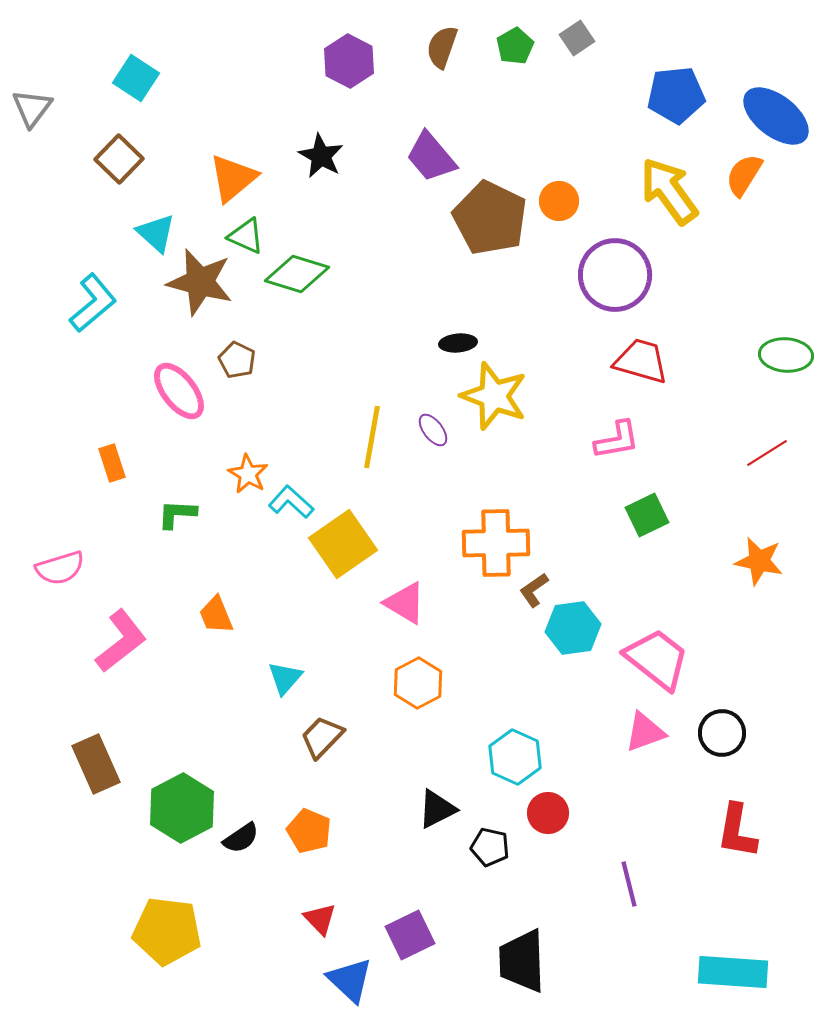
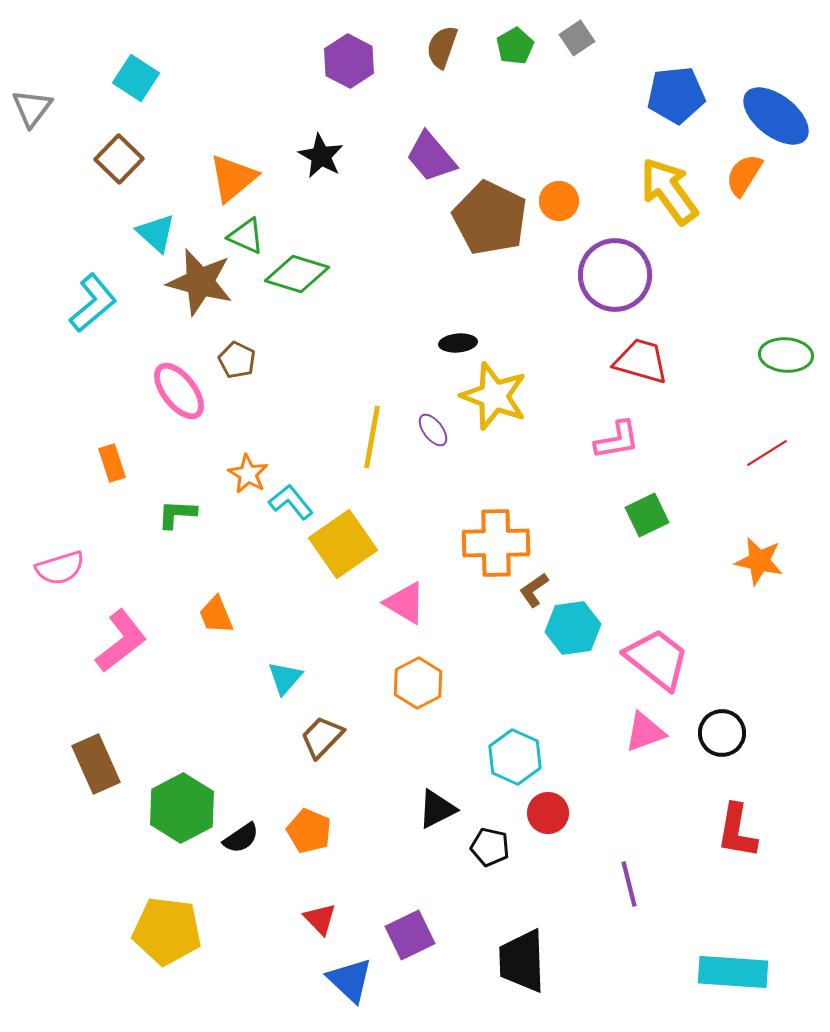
cyan L-shape at (291, 502): rotated 9 degrees clockwise
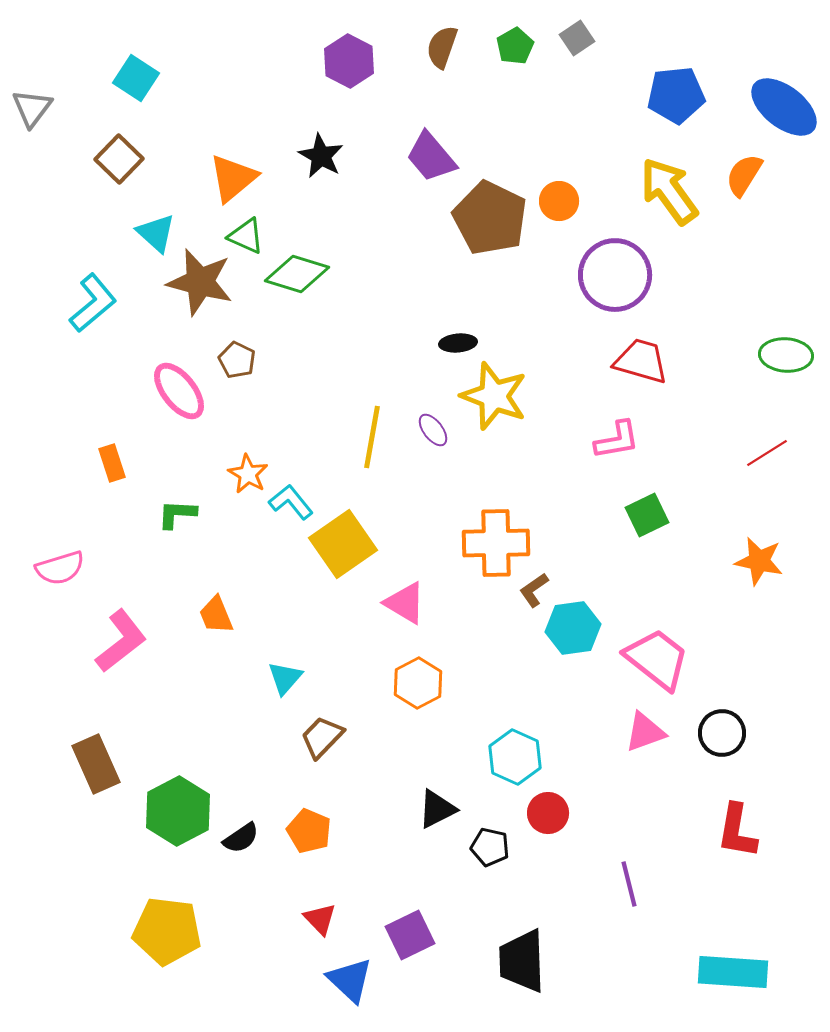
blue ellipse at (776, 116): moved 8 px right, 9 px up
green hexagon at (182, 808): moved 4 px left, 3 px down
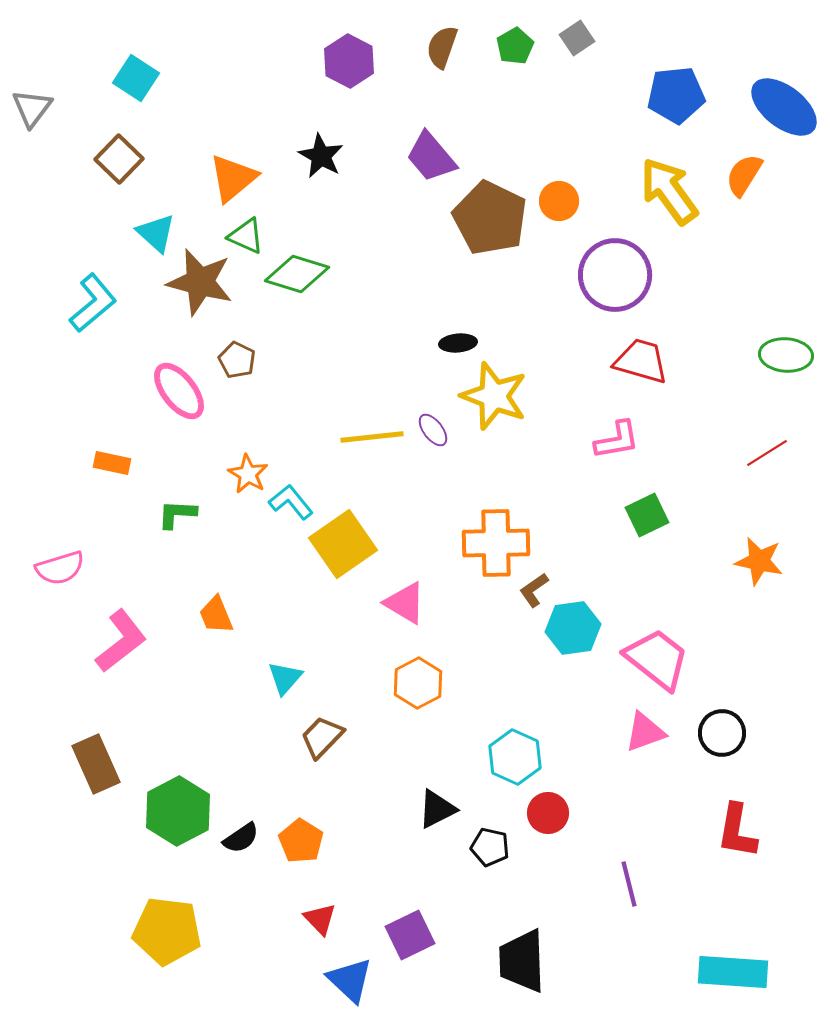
yellow line at (372, 437): rotated 74 degrees clockwise
orange rectangle at (112, 463): rotated 60 degrees counterclockwise
orange pentagon at (309, 831): moved 8 px left, 10 px down; rotated 9 degrees clockwise
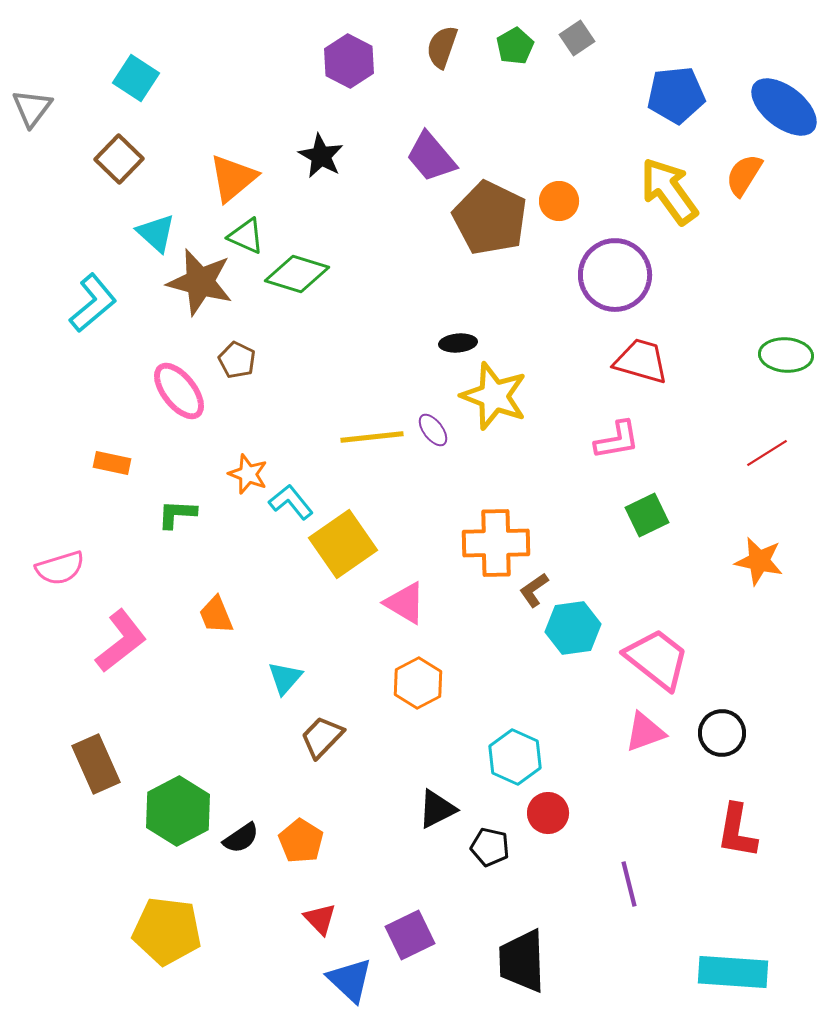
orange star at (248, 474): rotated 9 degrees counterclockwise
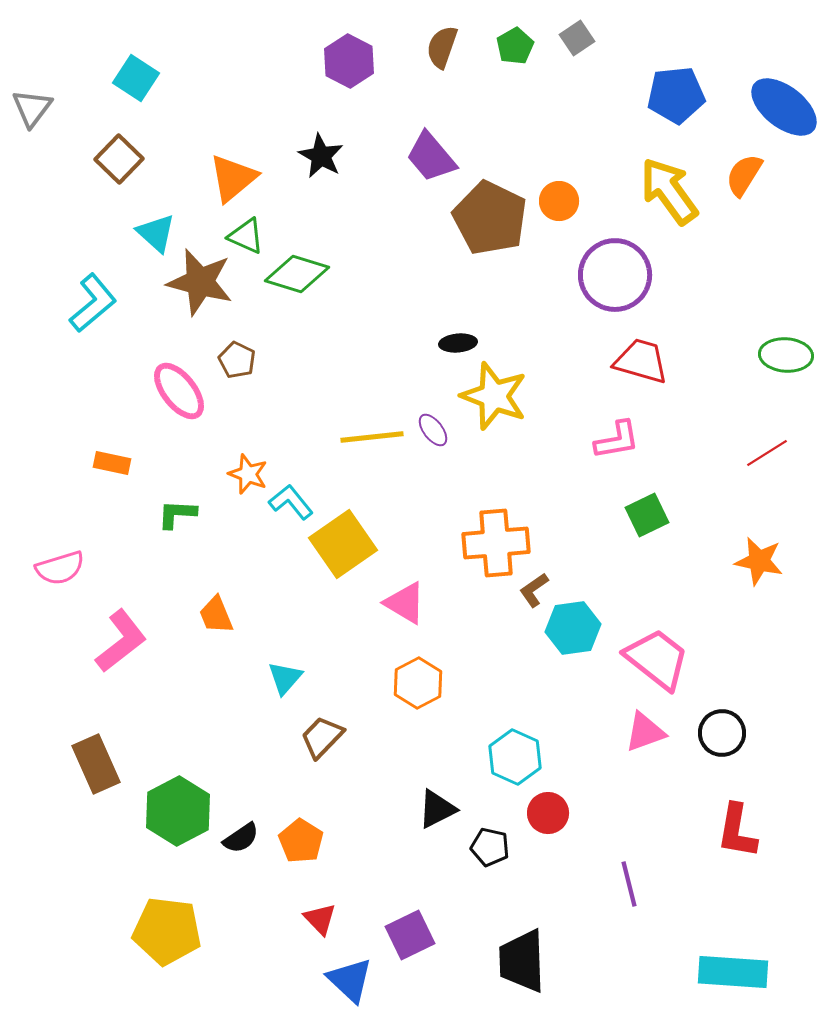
orange cross at (496, 543): rotated 4 degrees counterclockwise
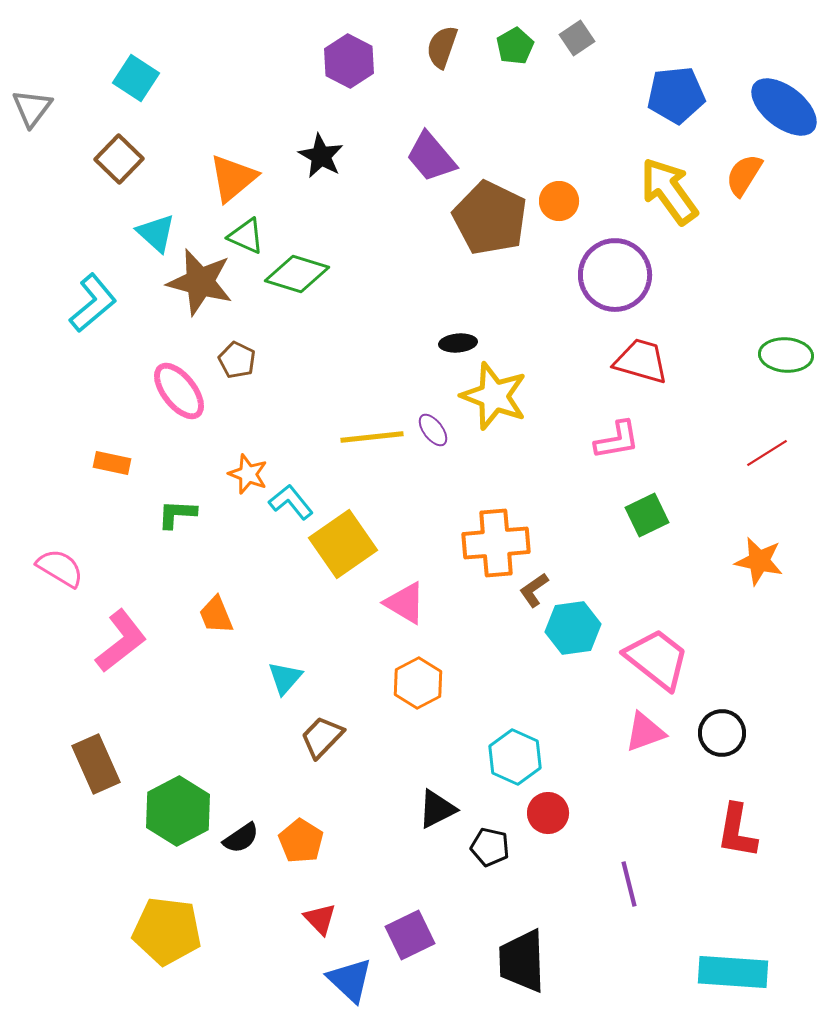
pink semicircle at (60, 568): rotated 132 degrees counterclockwise
